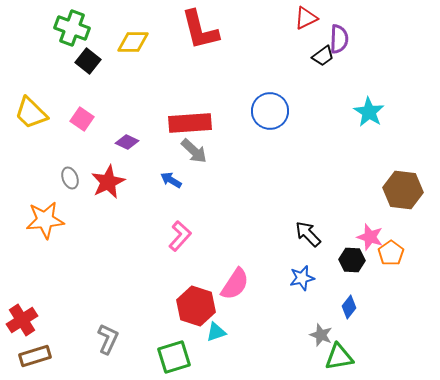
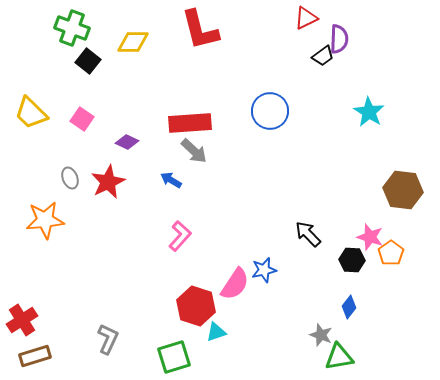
blue star: moved 38 px left, 8 px up
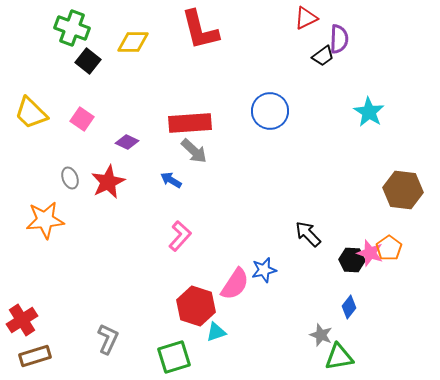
pink star: moved 16 px down
orange pentagon: moved 2 px left, 5 px up
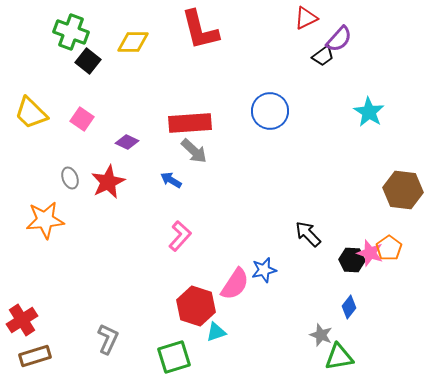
green cross: moved 1 px left, 4 px down
purple semicircle: rotated 40 degrees clockwise
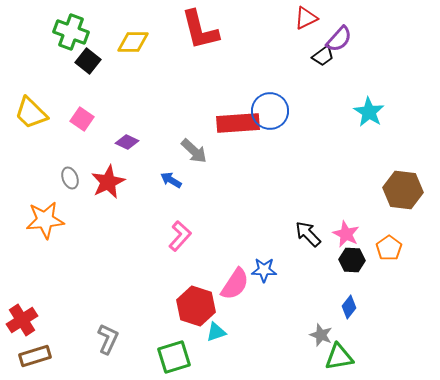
red rectangle: moved 48 px right
pink star: moved 24 px left, 19 px up; rotated 8 degrees clockwise
blue star: rotated 15 degrees clockwise
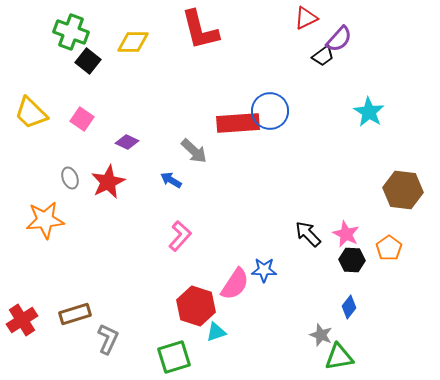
brown rectangle: moved 40 px right, 42 px up
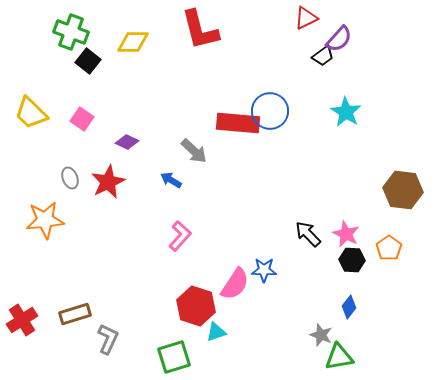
cyan star: moved 23 px left
red rectangle: rotated 9 degrees clockwise
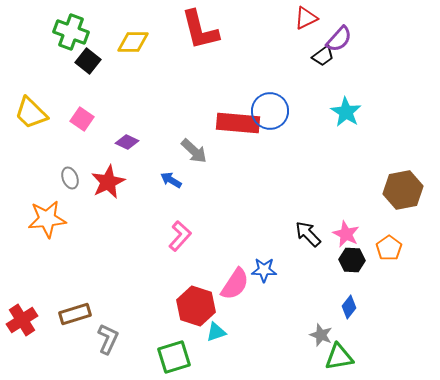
brown hexagon: rotated 18 degrees counterclockwise
orange star: moved 2 px right, 1 px up
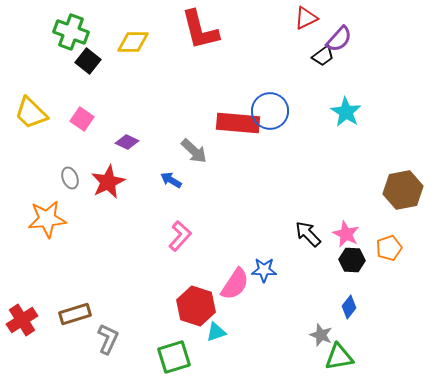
orange pentagon: rotated 15 degrees clockwise
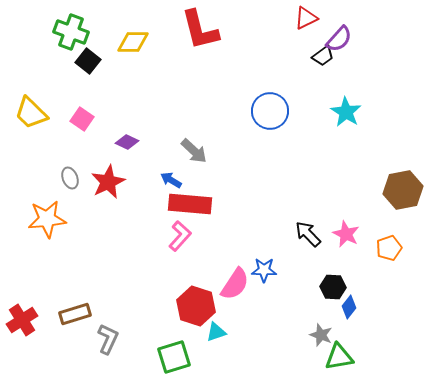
red rectangle: moved 48 px left, 81 px down
black hexagon: moved 19 px left, 27 px down
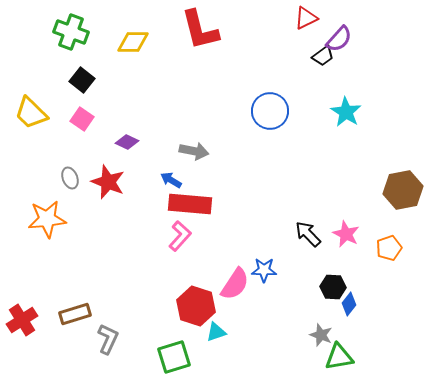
black square: moved 6 px left, 19 px down
gray arrow: rotated 32 degrees counterclockwise
red star: rotated 24 degrees counterclockwise
blue diamond: moved 3 px up
